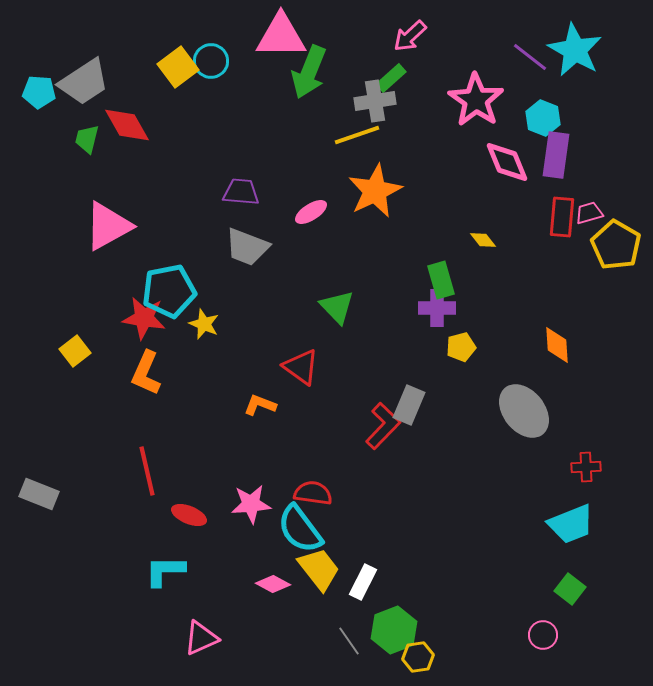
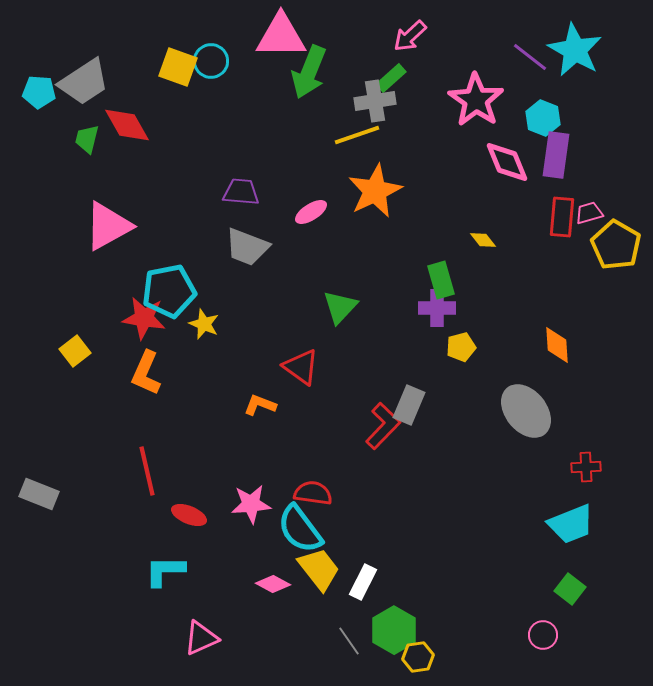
yellow square at (178, 67): rotated 33 degrees counterclockwise
green triangle at (337, 307): moved 3 px right; rotated 27 degrees clockwise
gray ellipse at (524, 411): moved 2 px right
green hexagon at (394, 630): rotated 9 degrees counterclockwise
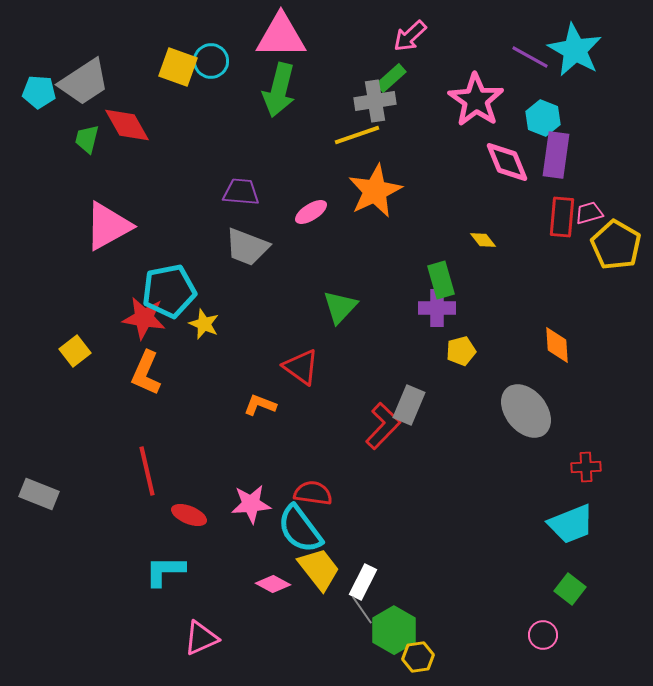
purple line at (530, 57): rotated 9 degrees counterclockwise
green arrow at (309, 72): moved 30 px left, 18 px down; rotated 8 degrees counterclockwise
yellow pentagon at (461, 347): moved 4 px down
gray line at (349, 641): moved 13 px right, 31 px up
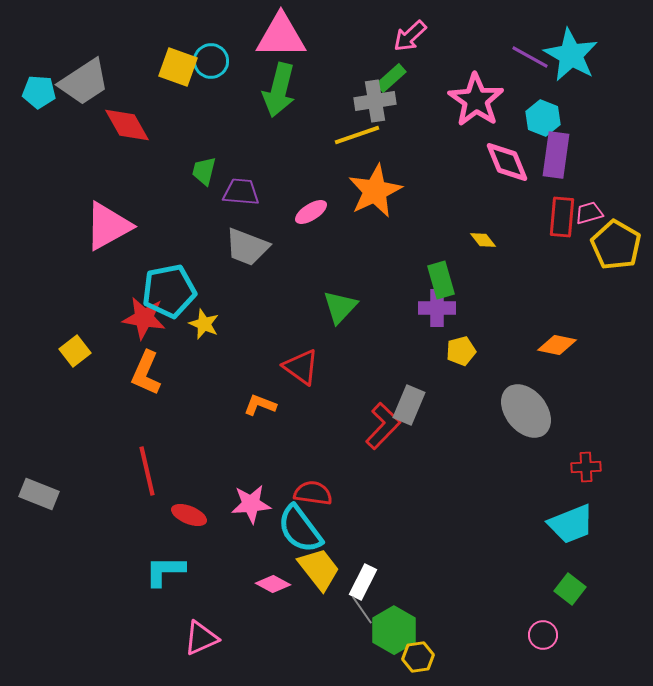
cyan star at (575, 50): moved 4 px left, 5 px down
green trapezoid at (87, 139): moved 117 px right, 32 px down
orange diamond at (557, 345): rotated 75 degrees counterclockwise
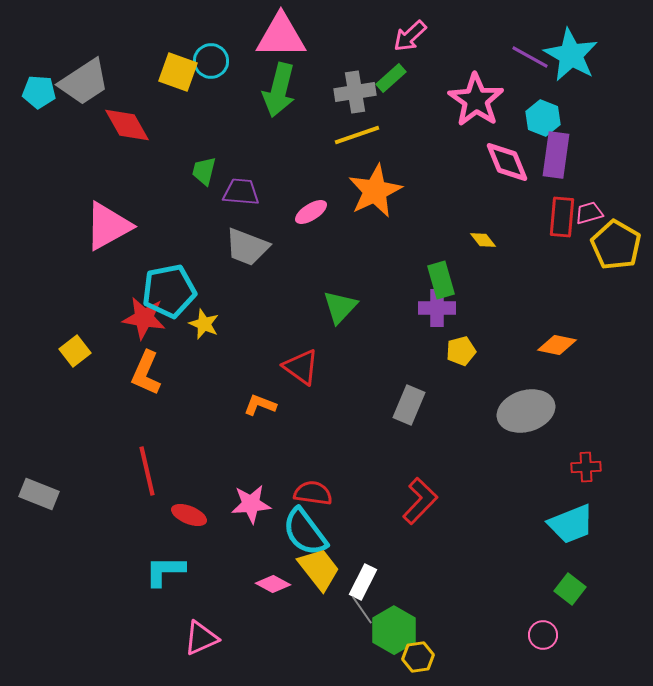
yellow square at (178, 67): moved 5 px down
gray cross at (375, 101): moved 20 px left, 9 px up
gray ellipse at (526, 411): rotated 68 degrees counterclockwise
red L-shape at (383, 426): moved 37 px right, 75 px down
cyan semicircle at (300, 529): moved 5 px right, 3 px down
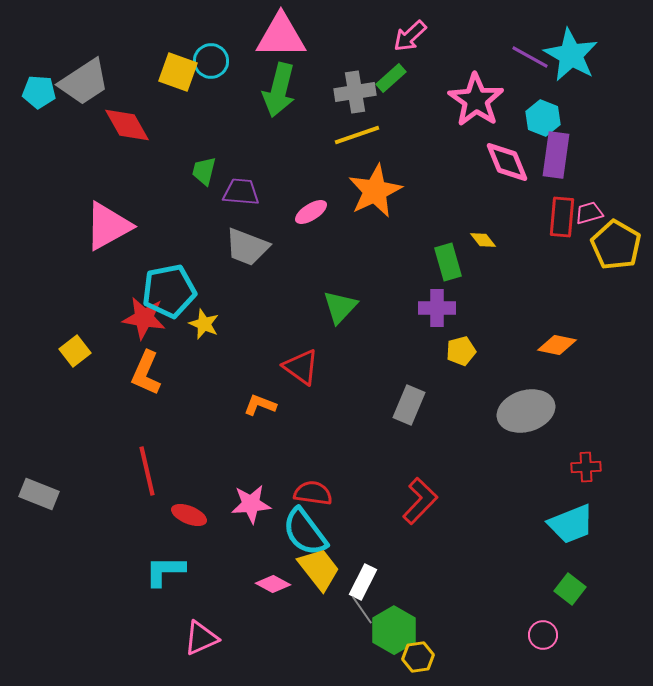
green rectangle at (441, 280): moved 7 px right, 18 px up
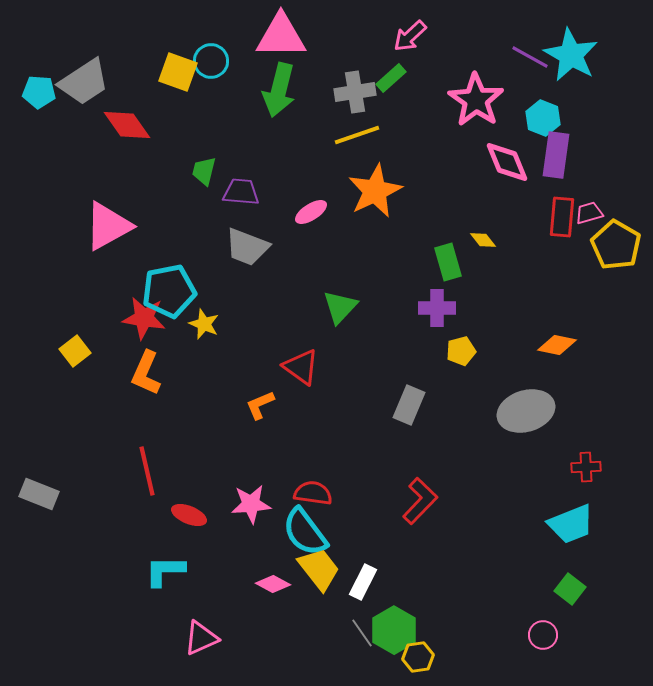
red diamond at (127, 125): rotated 6 degrees counterclockwise
orange L-shape at (260, 405): rotated 44 degrees counterclockwise
gray line at (362, 610): moved 23 px down
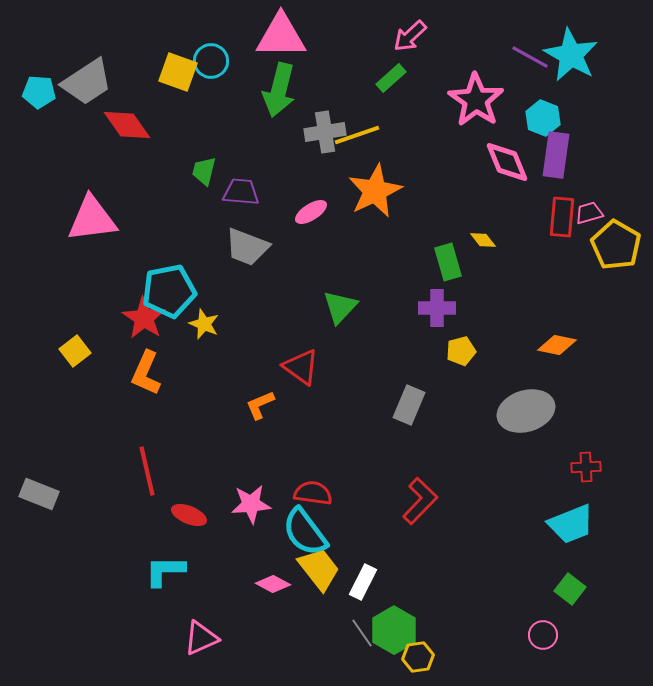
gray trapezoid at (84, 82): moved 3 px right
gray cross at (355, 92): moved 30 px left, 40 px down
pink triangle at (108, 226): moved 16 px left, 7 px up; rotated 22 degrees clockwise
red star at (144, 318): rotated 24 degrees clockwise
